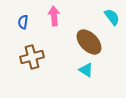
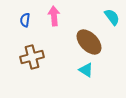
blue semicircle: moved 2 px right, 2 px up
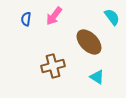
pink arrow: rotated 138 degrees counterclockwise
blue semicircle: moved 1 px right, 1 px up
brown cross: moved 21 px right, 9 px down
cyan triangle: moved 11 px right, 7 px down
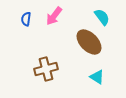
cyan semicircle: moved 10 px left
brown cross: moved 7 px left, 3 px down
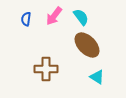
cyan semicircle: moved 21 px left
brown ellipse: moved 2 px left, 3 px down
brown cross: rotated 15 degrees clockwise
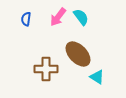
pink arrow: moved 4 px right, 1 px down
brown ellipse: moved 9 px left, 9 px down
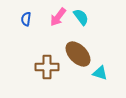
brown cross: moved 1 px right, 2 px up
cyan triangle: moved 3 px right, 4 px up; rotated 14 degrees counterclockwise
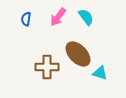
cyan semicircle: moved 5 px right
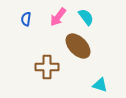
brown ellipse: moved 8 px up
cyan triangle: moved 12 px down
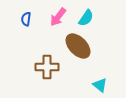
cyan semicircle: moved 1 px down; rotated 72 degrees clockwise
cyan triangle: rotated 21 degrees clockwise
